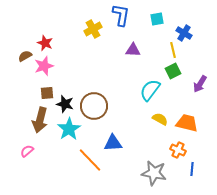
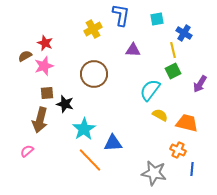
brown circle: moved 32 px up
yellow semicircle: moved 4 px up
cyan star: moved 15 px right
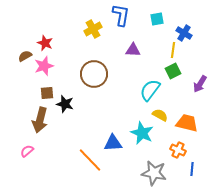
yellow line: rotated 21 degrees clockwise
cyan star: moved 58 px right, 4 px down; rotated 15 degrees counterclockwise
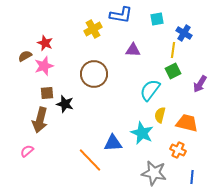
blue L-shape: rotated 90 degrees clockwise
yellow semicircle: rotated 105 degrees counterclockwise
blue line: moved 8 px down
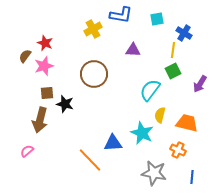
brown semicircle: rotated 24 degrees counterclockwise
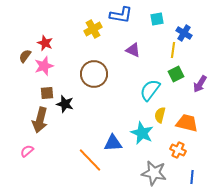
purple triangle: rotated 21 degrees clockwise
green square: moved 3 px right, 3 px down
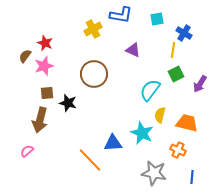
black star: moved 3 px right, 1 px up
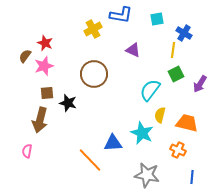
pink semicircle: rotated 40 degrees counterclockwise
gray star: moved 7 px left, 2 px down
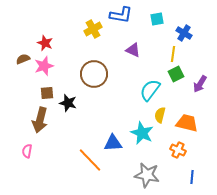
yellow line: moved 4 px down
brown semicircle: moved 2 px left, 3 px down; rotated 32 degrees clockwise
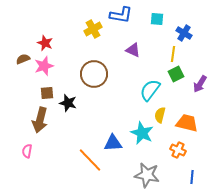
cyan square: rotated 16 degrees clockwise
